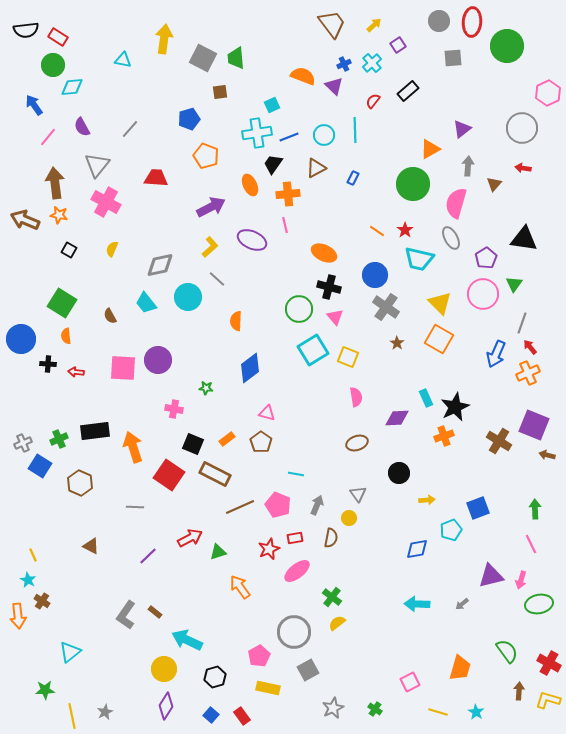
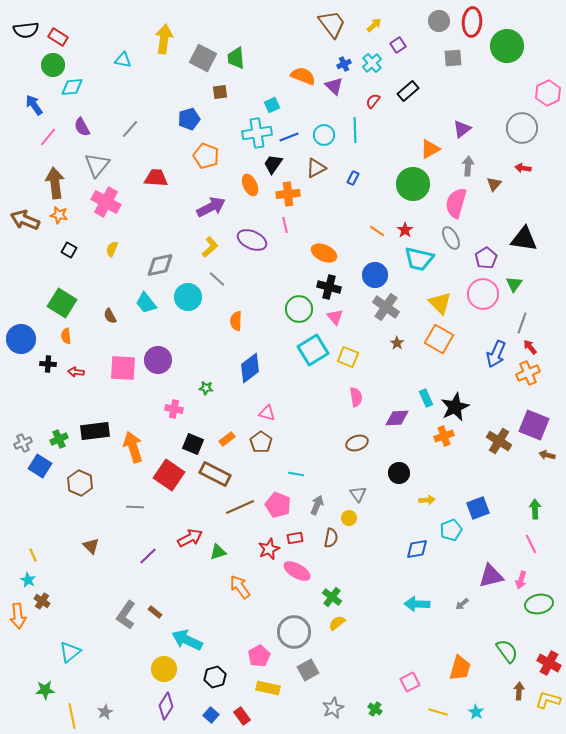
brown triangle at (91, 546): rotated 18 degrees clockwise
pink ellipse at (297, 571): rotated 68 degrees clockwise
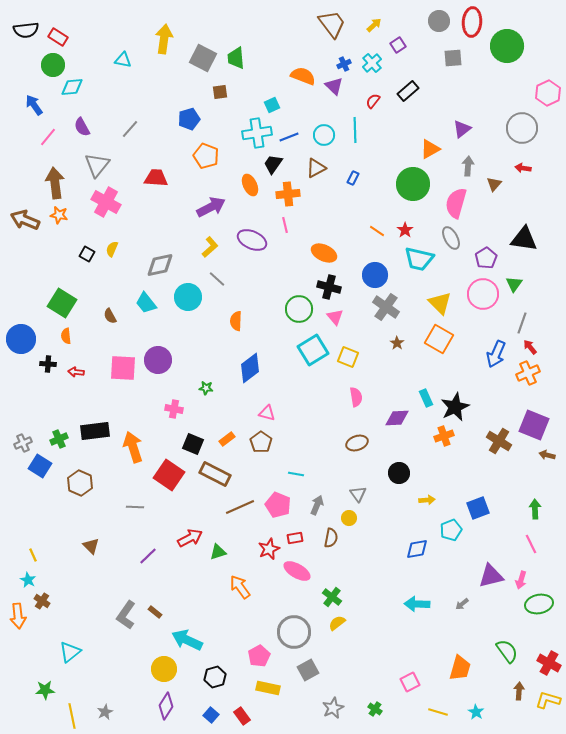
black square at (69, 250): moved 18 px right, 4 px down
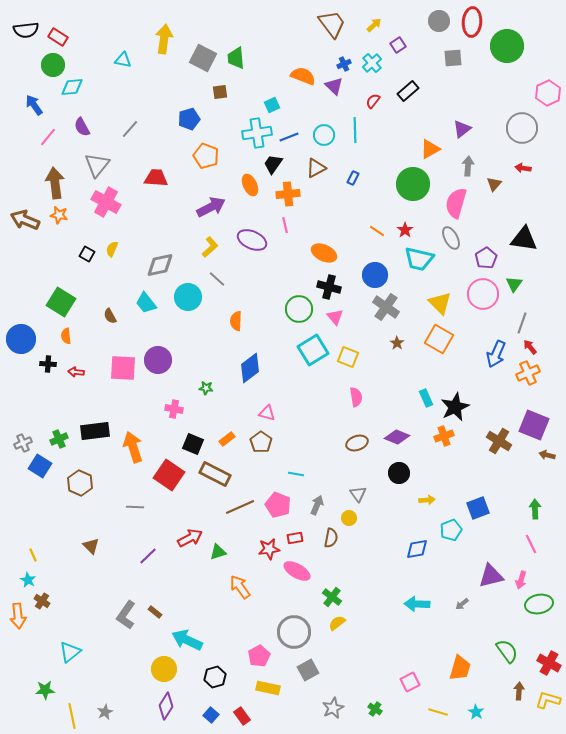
green square at (62, 303): moved 1 px left, 1 px up
purple diamond at (397, 418): moved 19 px down; rotated 25 degrees clockwise
red star at (269, 549): rotated 15 degrees clockwise
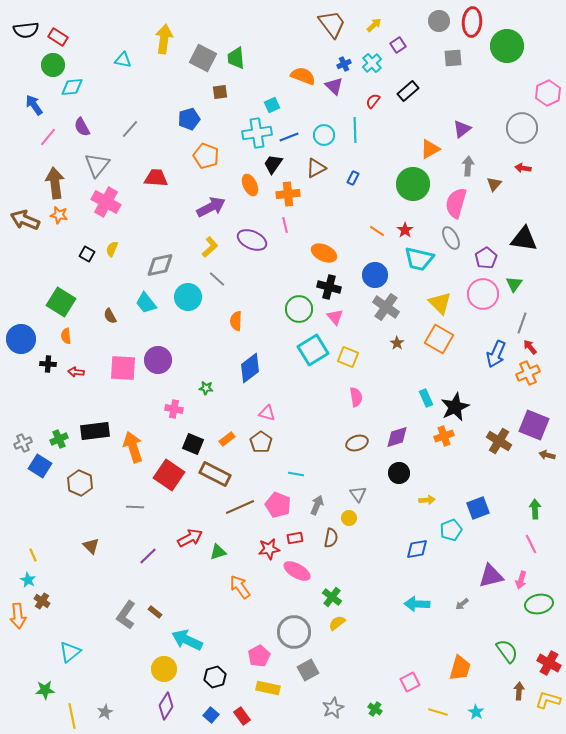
purple diamond at (397, 437): rotated 40 degrees counterclockwise
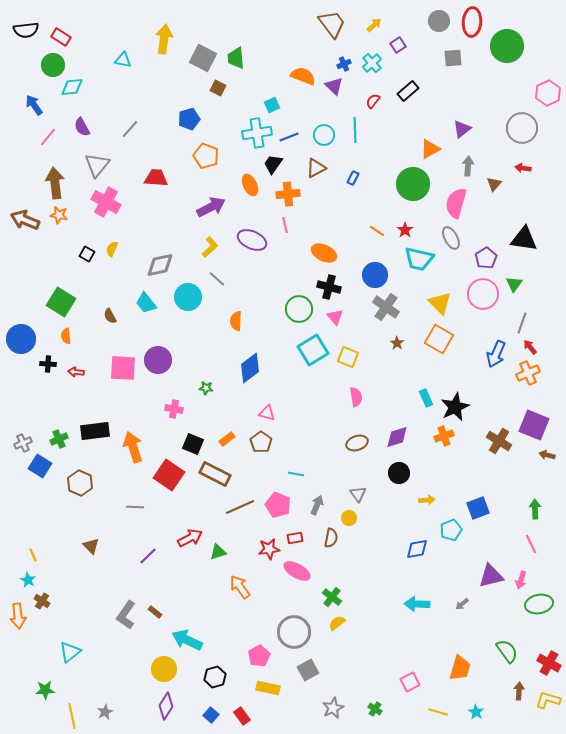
red rectangle at (58, 37): moved 3 px right
brown square at (220, 92): moved 2 px left, 4 px up; rotated 35 degrees clockwise
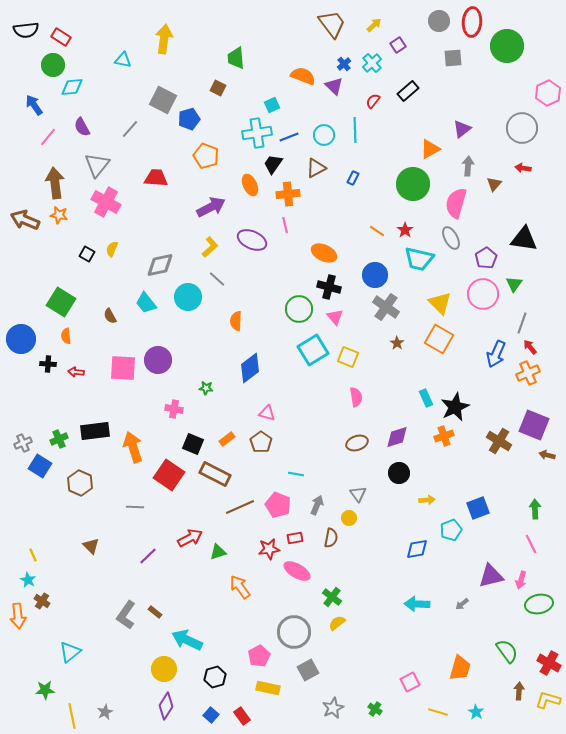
gray square at (203, 58): moved 40 px left, 42 px down
blue cross at (344, 64): rotated 16 degrees counterclockwise
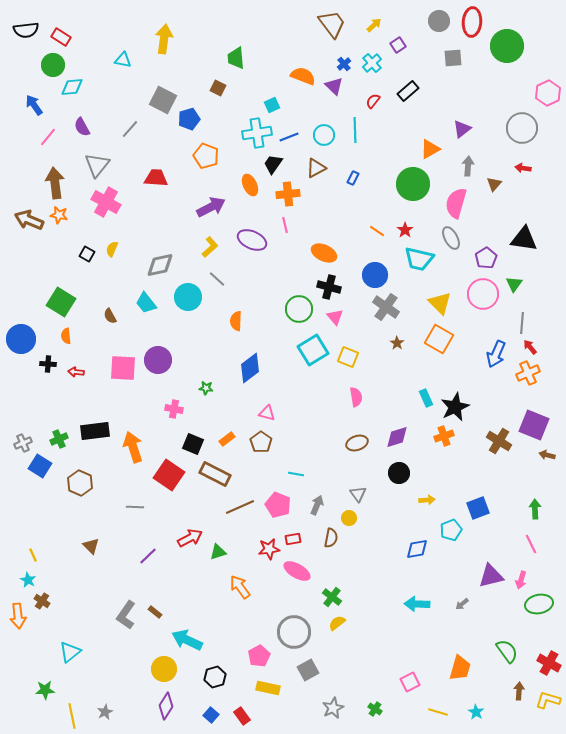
brown arrow at (25, 220): moved 4 px right
gray line at (522, 323): rotated 15 degrees counterclockwise
red rectangle at (295, 538): moved 2 px left, 1 px down
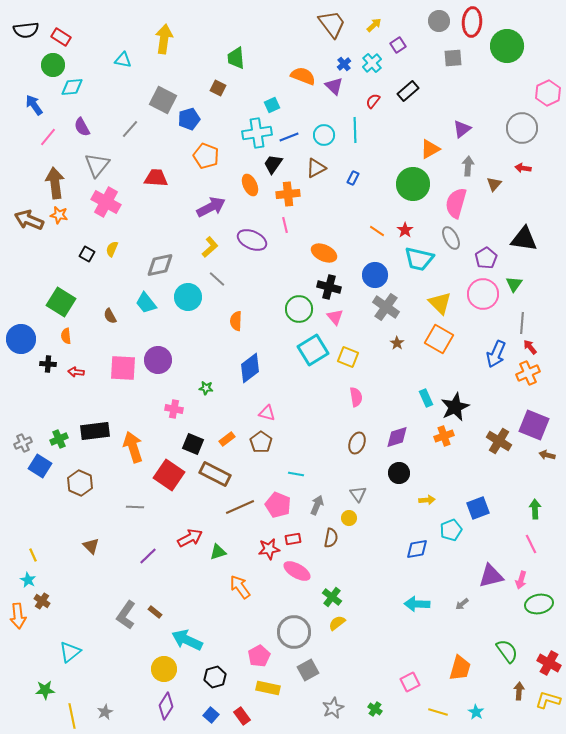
brown ellipse at (357, 443): rotated 50 degrees counterclockwise
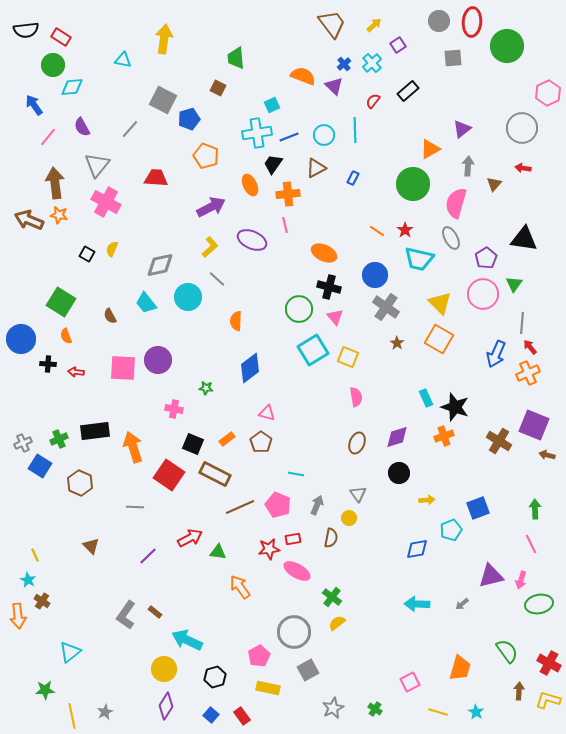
orange semicircle at (66, 336): rotated 14 degrees counterclockwise
black star at (455, 407): rotated 28 degrees counterclockwise
green triangle at (218, 552): rotated 24 degrees clockwise
yellow line at (33, 555): moved 2 px right
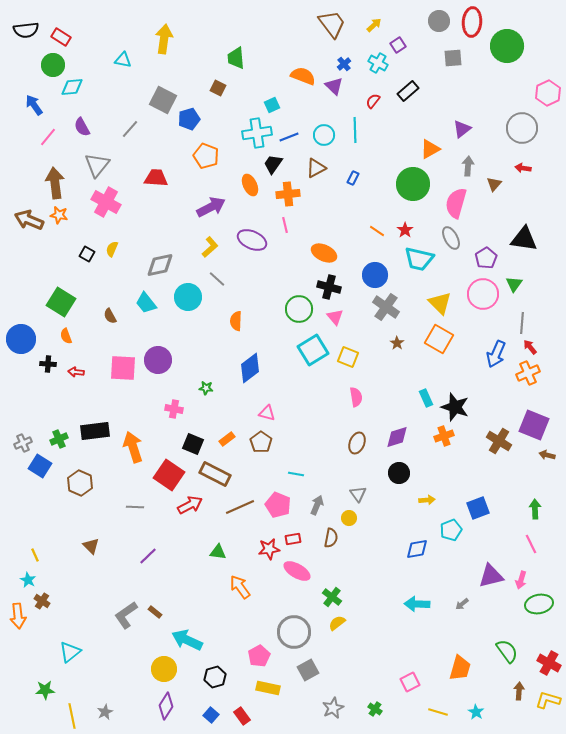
cyan cross at (372, 63): moved 6 px right; rotated 18 degrees counterclockwise
red arrow at (190, 538): moved 33 px up
gray L-shape at (126, 615): rotated 20 degrees clockwise
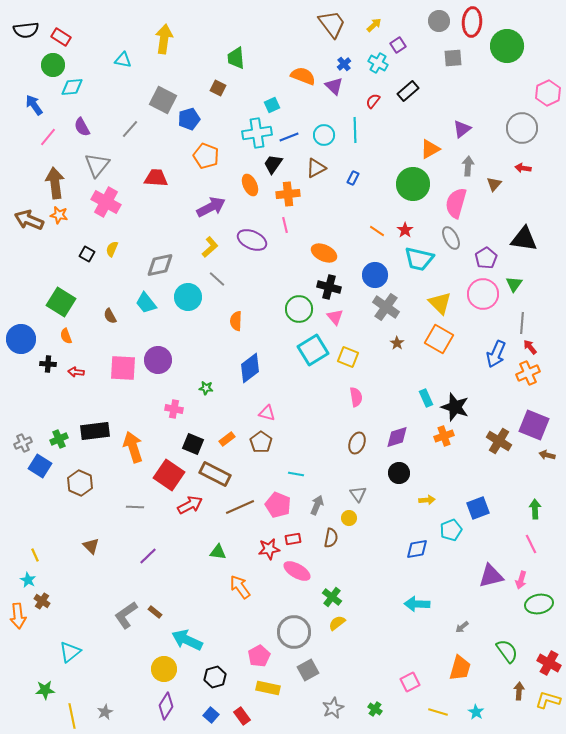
gray arrow at (462, 604): moved 23 px down
